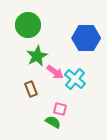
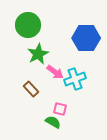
green star: moved 1 px right, 2 px up
cyan cross: rotated 30 degrees clockwise
brown rectangle: rotated 21 degrees counterclockwise
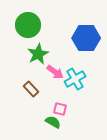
cyan cross: rotated 10 degrees counterclockwise
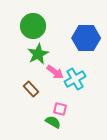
green circle: moved 5 px right, 1 px down
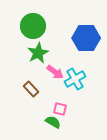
green star: moved 1 px up
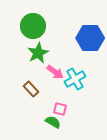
blue hexagon: moved 4 px right
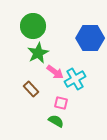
pink square: moved 1 px right, 6 px up
green semicircle: moved 3 px right, 1 px up
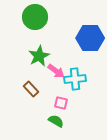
green circle: moved 2 px right, 9 px up
green star: moved 1 px right, 3 px down
pink arrow: moved 1 px right, 1 px up
cyan cross: rotated 25 degrees clockwise
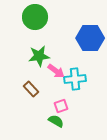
green star: rotated 20 degrees clockwise
pink square: moved 3 px down; rotated 32 degrees counterclockwise
